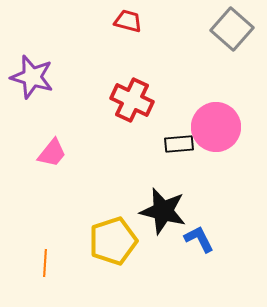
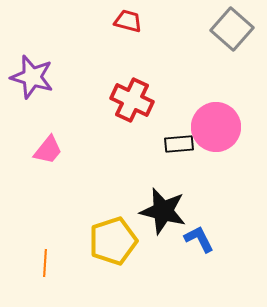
pink trapezoid: moved 4 px left, 3 px up
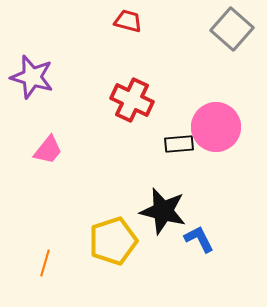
orange line: rotated 12 degrees clockwise
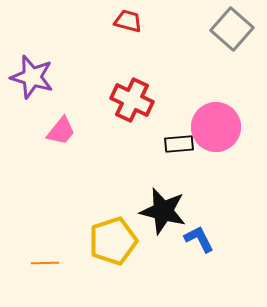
pink trapezoid: moved 13 px right, 19 px up
orange line: rotated 72 degrees clockwise
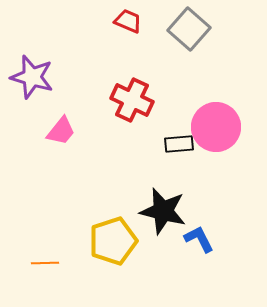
red trapezoid: rotated 8 degrees clockwise
gray square: moved 43 px left
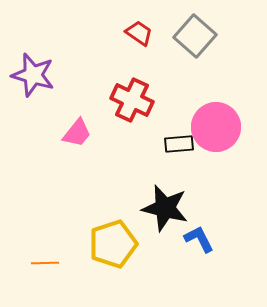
red trapezoid: moved 11 px right, 12 px down; rotated 12 degrees clockwise
gray square: moved 6 px right, 7 px down
purple star: moved 1 px right, 2 px up
pink trapezoid: moved 16 px right, 2 px down
black star: moved 2 px right, 3 px up
yellow pentagon: moved 3 px down
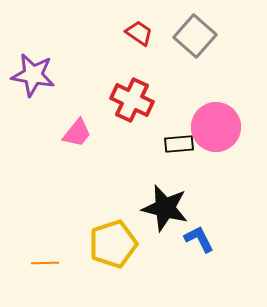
purple star: rotated 6 degrees counterclockwise
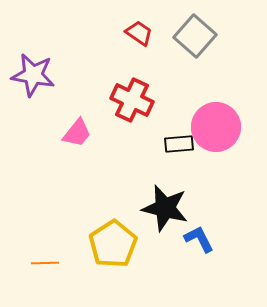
yellow pentagon: rotated 15 degrees counterclockwise
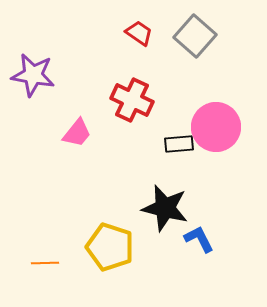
yellow pentagon: moved 3 px left, 3 px down; rotated 21 degrees counterclockwise
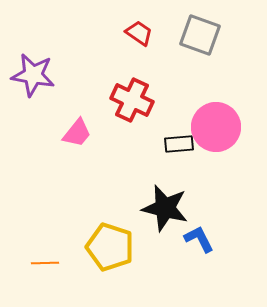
gray square: moved 5 px right, 1 px up; rotated 21 degrees counterclockwise
